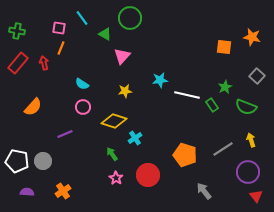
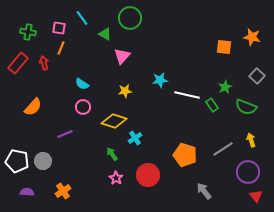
green cross: moved 11 px right, 1 px down
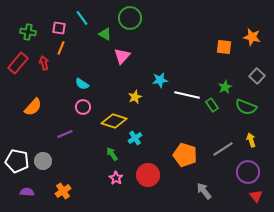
yellow star: moved 10 px right, 6 px down; rotated 16 degrees counterclockwise
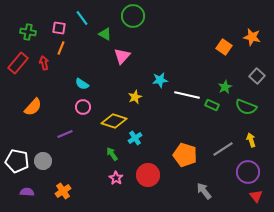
green circle: moved 3 px right, 2 px up
orange square: rotated 28 degrees clockwise
green rectangle: rotated 32 degrees counterclockwise
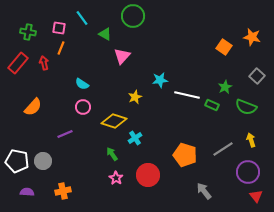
orange cross: rotated 21 degrees clockwise
